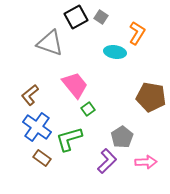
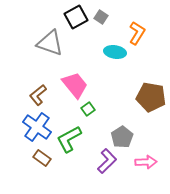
brown L-shape: moved 8 px right
green L-shape: rotated 12 degrees counterclockwise
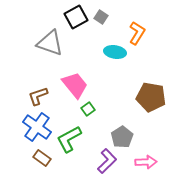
brown L-shape: moved 1 px down; rotated 20 degrees clockwise
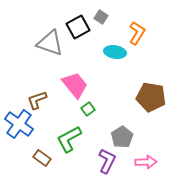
black square: moved 2 px right, 10 px down
brown L-shape: moved 1 px left, 4 px down
blue cross: moved 18 px left, 3 px up
purple L-shape: rotated 20 degrees counterclockwise
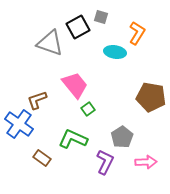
gray square: rotated 16 degrees counterclockwise
green L-shape: moved 4 px right; rotated 52 degrees clockwise
purple L-shape: moved 2 px left, 1 px down
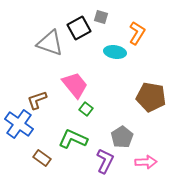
black square: moved 1 px right, 1 px down
green square: moved 2 px left; rotated 16 degrees counterclockwise
purple L-shape: moved 1 px up
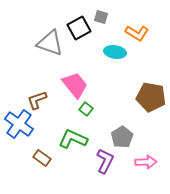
orange L-shape: rotated 90 degrees clockwise
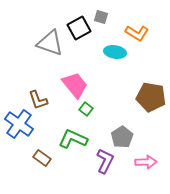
brown L-shape: moved 1 px right; rotated 90 degrees counterclockwise
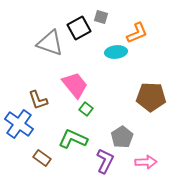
orange L-shape: rotated 55 degrees counterclockwise
cyan ellipse: moved 1 px right; rotated 15 degrees counterclockwise
brown pentagon: rotated 8 degrees counterclockwise
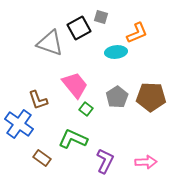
gray pentagon: moved 5 px left, 40 px up
